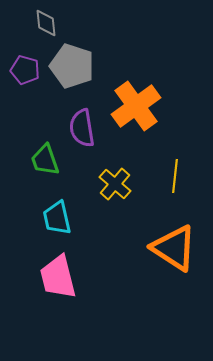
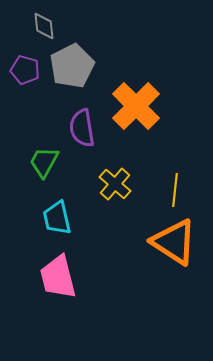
gray diamond: moved 2 px left, 3 px down
gray pentagon: rotated 27 degrees clockwise
orange cross: rotated 9 degrees counterclockwise
green trapezoid: moved 1 px left, 2 px down; rotated 48 degrees clockwise
yellow line: moved 14 px down
orange triangle: moved 6 px up
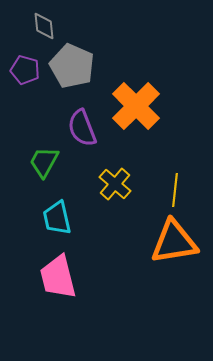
gray pentagon: rotated 21 degrees counterclockwise
purple semicircle: rotated 12 degrees counterclockwise
orange triangle: rotated 42 degrees counterclockwise
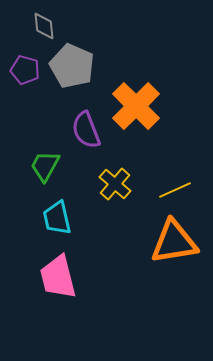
purple semicircle: moved 4 px right, 2 px down
green trapezoid: moved 1 px right, 4 px down
yellow line: rotated 60 degrees clockwise
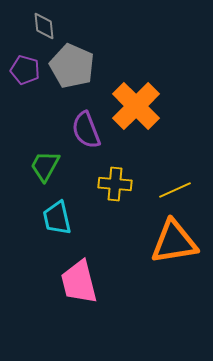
yellow cross: rotated 36 degrees counterclockwise
pink trapezoid: moved 21 px right, 5 px down
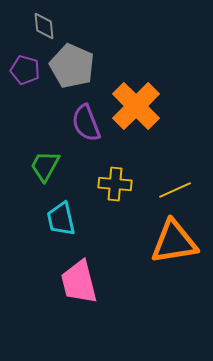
purple semicircle: moved 7 px up
cyan trapezoid: moved 4 px right, 1 px down
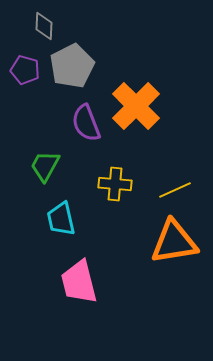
gray diamond: rotated 8 degrees clockwise
gray pentagon: rotated 21 degrees clockwise
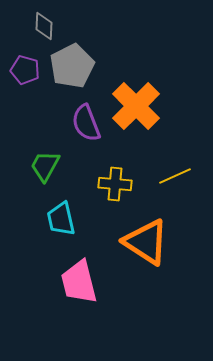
yellow line: moved 14 px up
orange triangle: moved 28 px left; rotated 42 degrees clockwise
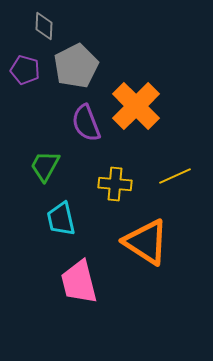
gray pentagon: moved 4 px right
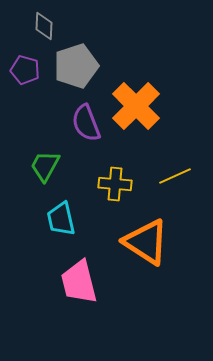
gray pentagon: rotated 9 degrees clockwise
